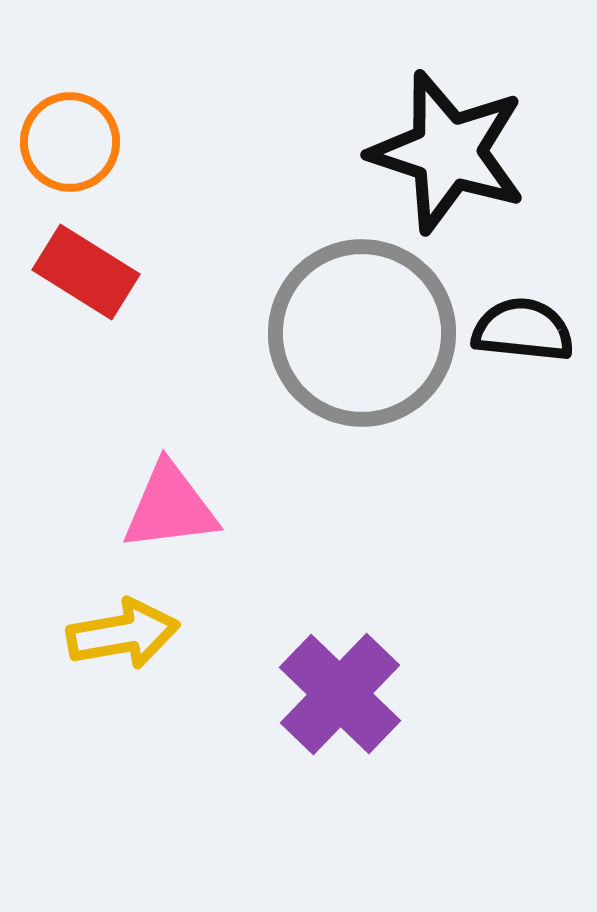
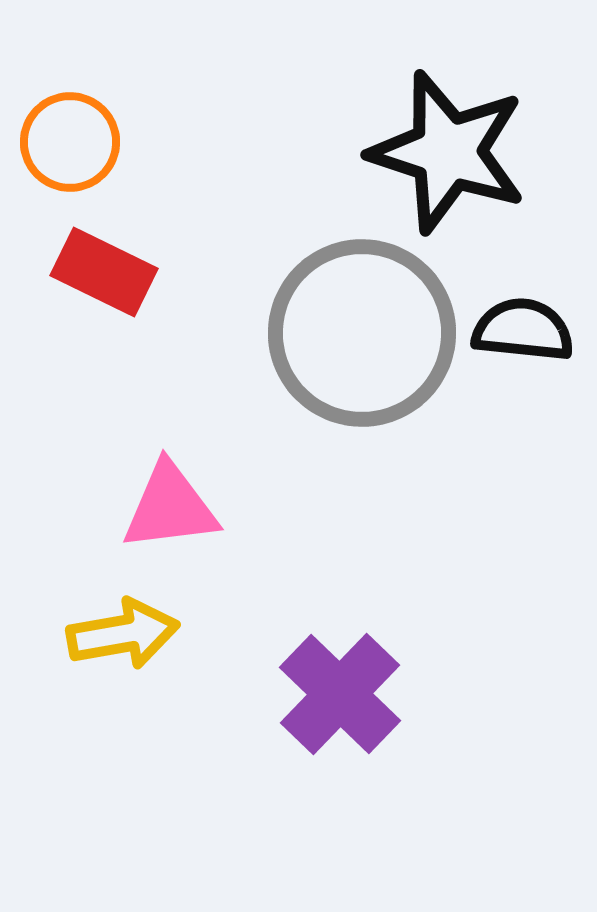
red rectangle: moved 18 px right; rotated 6 degrees counterclockwise
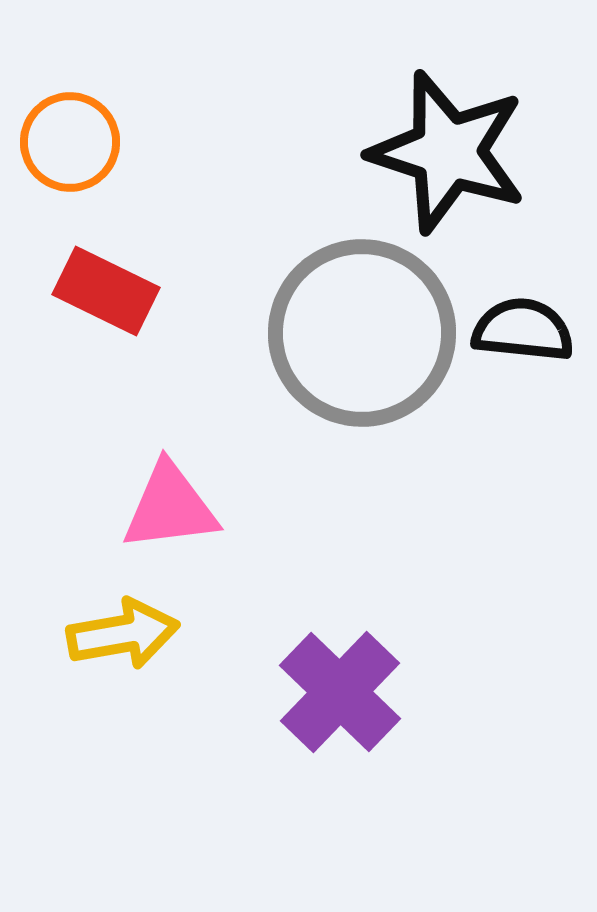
red rectangle: moved 2 px right, 19 px down
purple cross: moved 2 px up
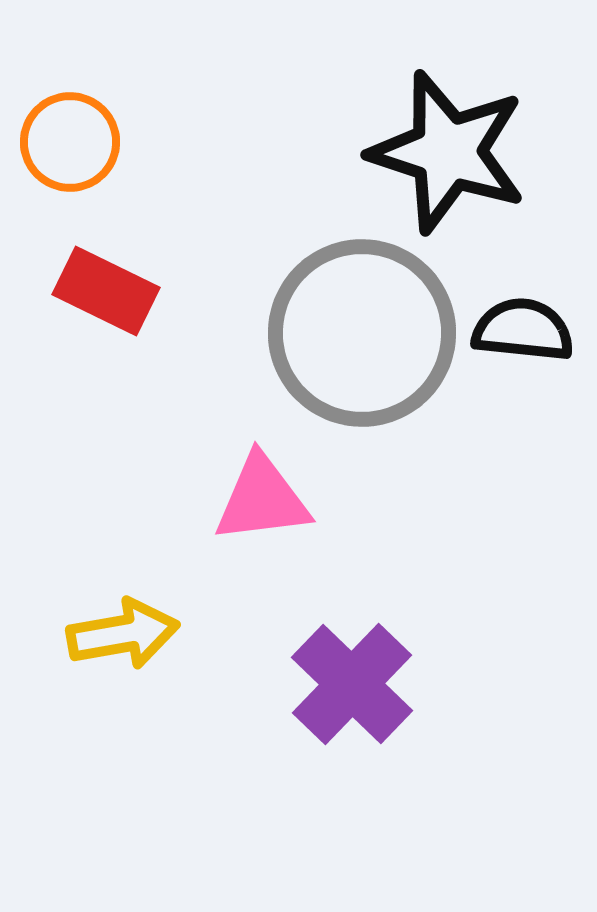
pink triangle: moved 92 px right, 8 px up
purple cross: moved 12 px right, 8 px up
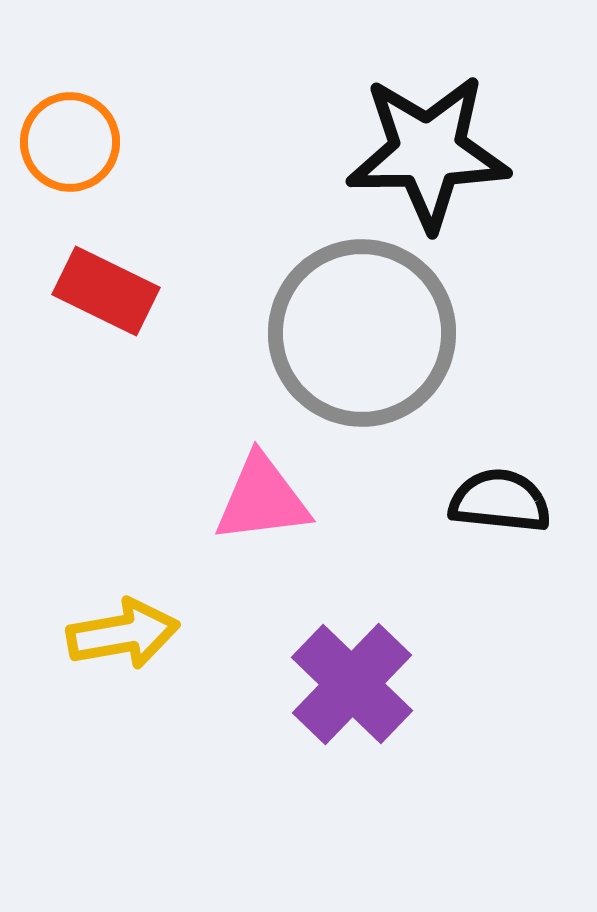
black star: moved 20 px left; rotated 19 degrees counterclockwise
black semicircle: moved 23 px left, 171 px down
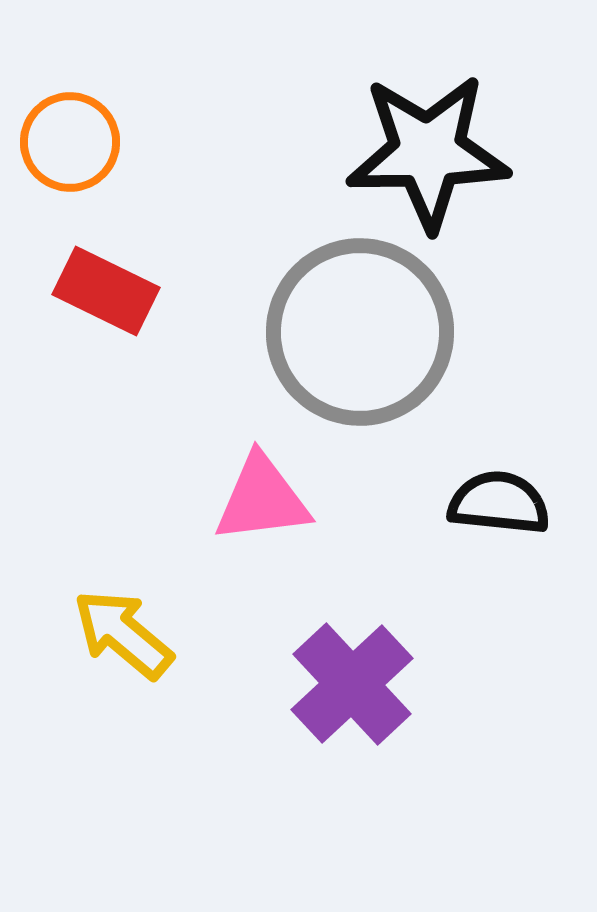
gray circle: moved 2 px left, 1 px up
black semicircle: moved 1 px left, 2 px down
yellow arrow: rotated 130 degrees counterclockwise
purple cross: rotated 3 degrees clockwise
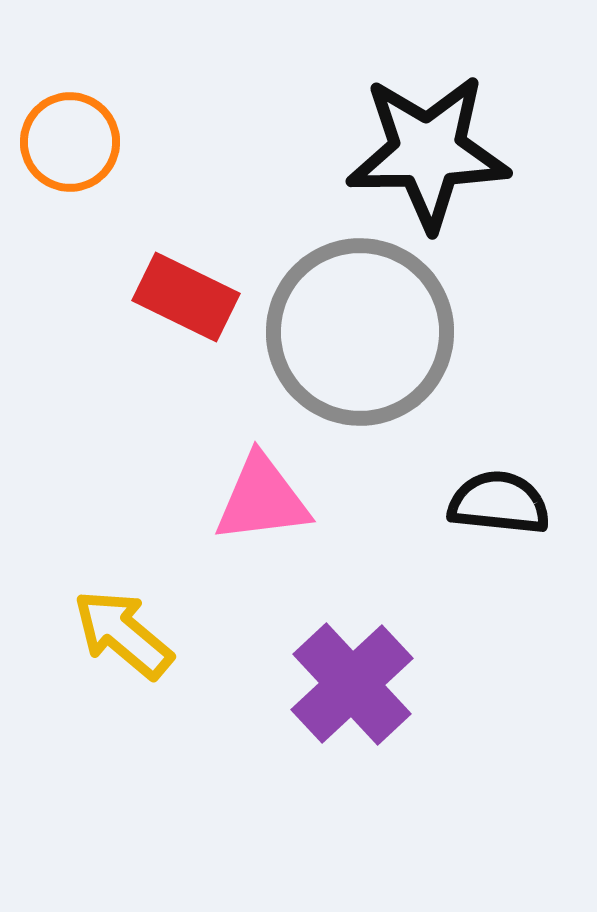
red rectangle: moved 80 px right, 6 px down
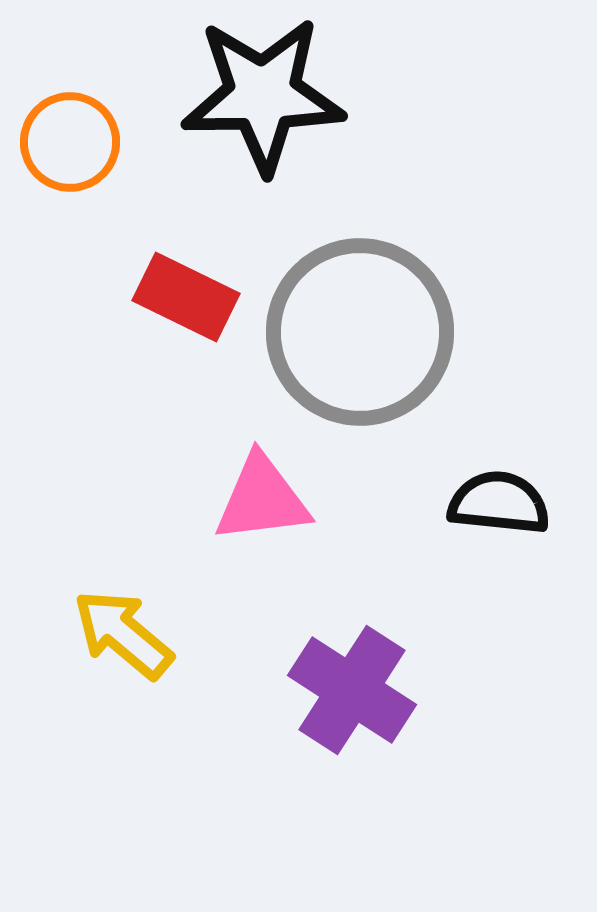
black star: moved 165 px left, 57 px up
purple cross: moved 6 px down; rotated 14 degrees counterclockwise
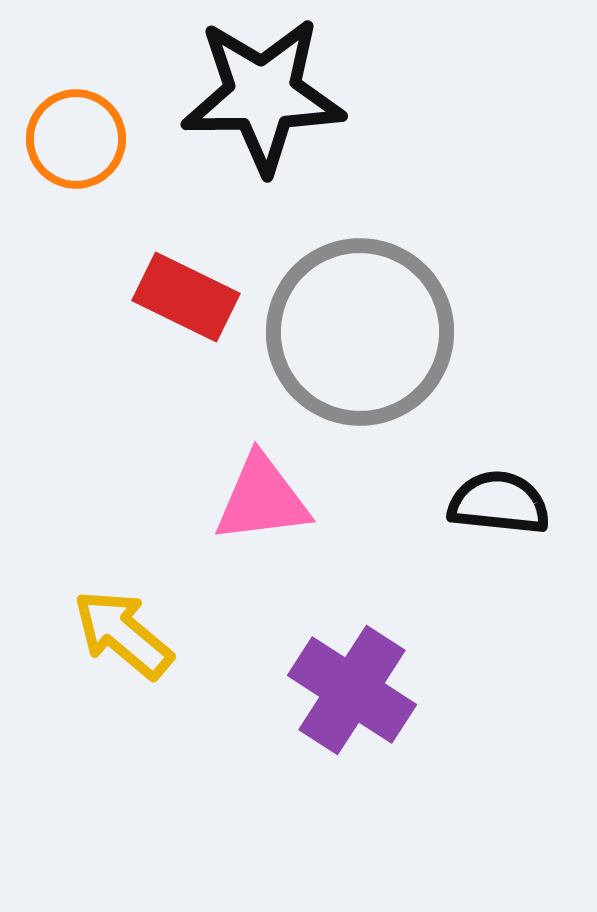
orange circle: moved 6 px right, 3 px up
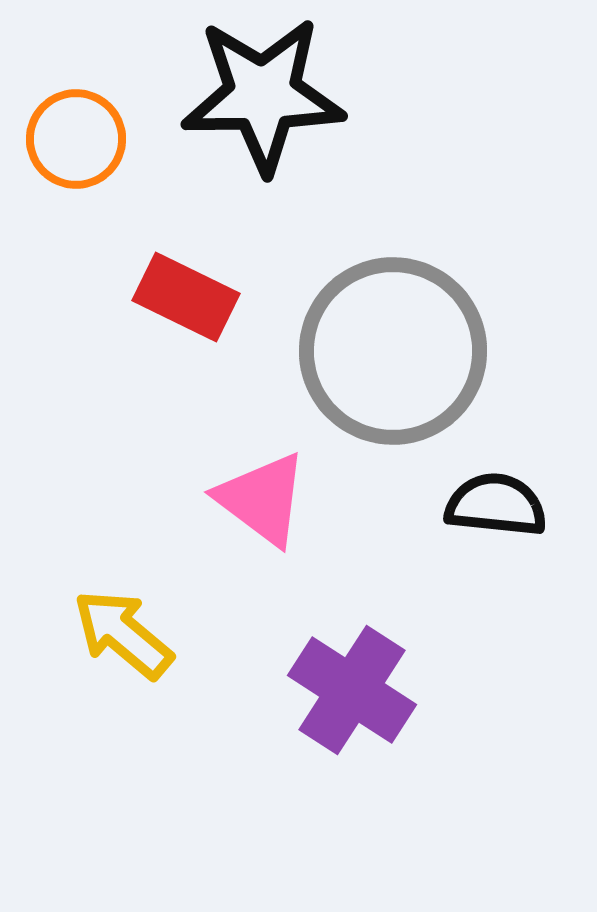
gray circle: moved 33 px right, 19 px down
pink triangle: rotated 44 degrees clockwise
black semicircle: moved 3 px left, 2 px down
